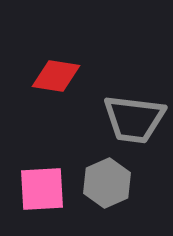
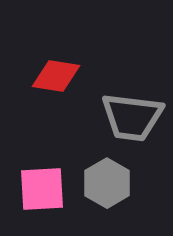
gray trapezoid: moved 2 px left, 2 px up
gray hexagon: rotated 6 degrees counterclockwise
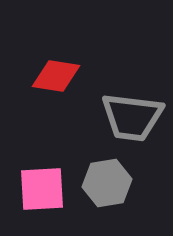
gray hexagon: rotated 21 degrees clockwise
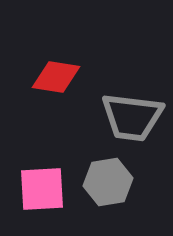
red diamond: moved 1 px down
gray hexagon: moved 1 px right, 1 px up
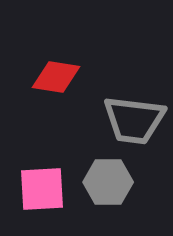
gray trapezoid: moved 2 px right, 3 px down
gray hexagon: rotated 9 degrees clockwise
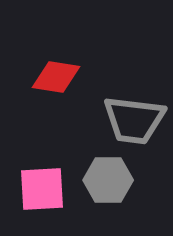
gray hexagon: moved 2 px up
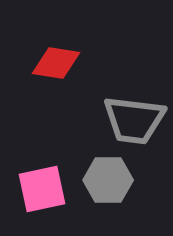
red diamond: moved 14 px up
pink square: rotated 9 degrees counterclockwise
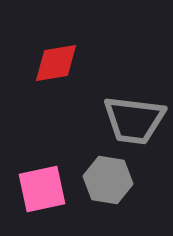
red diamond: rotated 18 degrees counterclockwise
gray hexagon: rotated 9 degrees clockwise
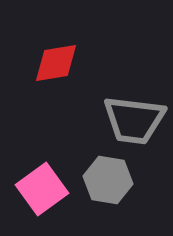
pink square: rotated 24 degrees counterclockwise
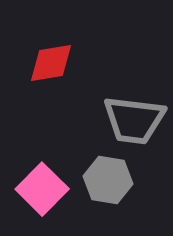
red diamond: moved 5 px left
pink square: rotated 9 degrees counterclockwise
